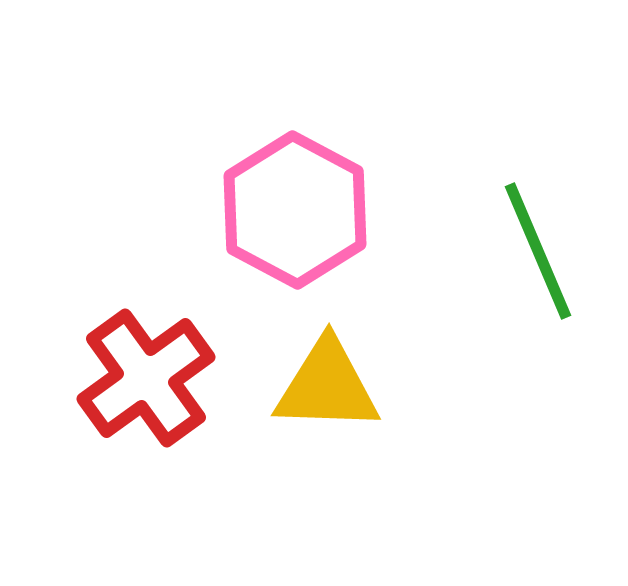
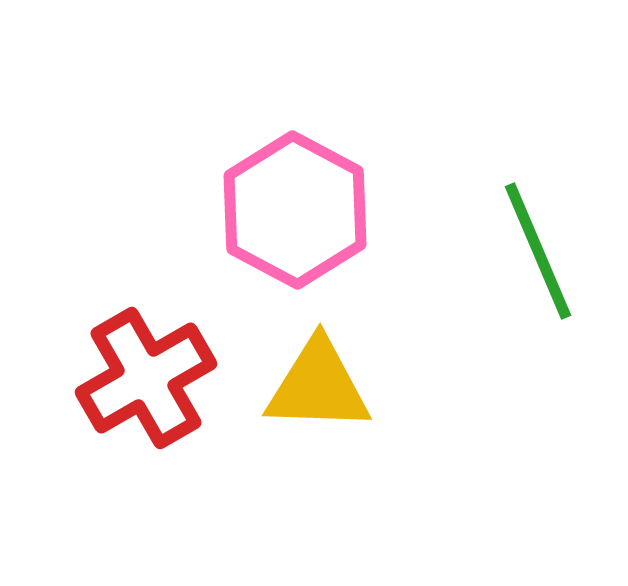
red cross: rotated 6 degrees clockwise
yellow triangle: moved 9 px left
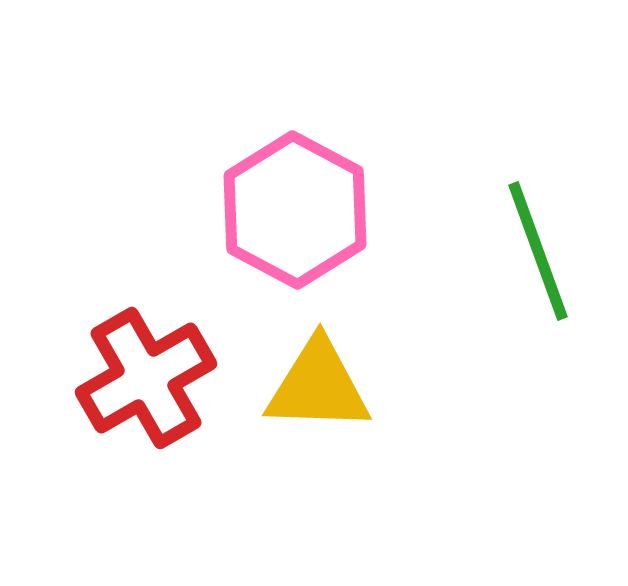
green line: rotated 3 degrees clockwise
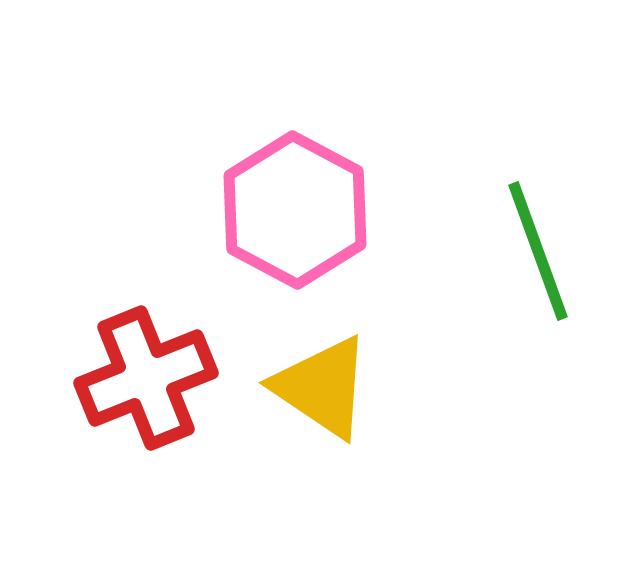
red cross: rotated 8 degrees clockwise
yellow triangle: moved 4 px right, 1 px down; rotated 32 degrees clockwise
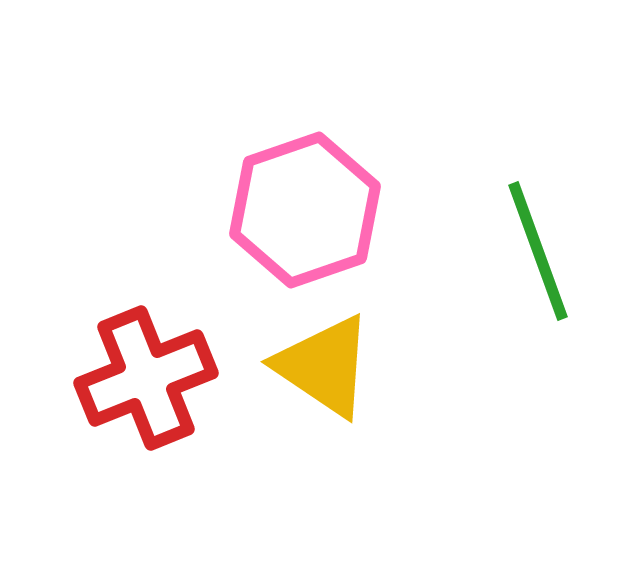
pink hexagon: moved 10 px right; rotated 13 degrees clockwise
yellow triangle: moved 2 px right, 21 px up
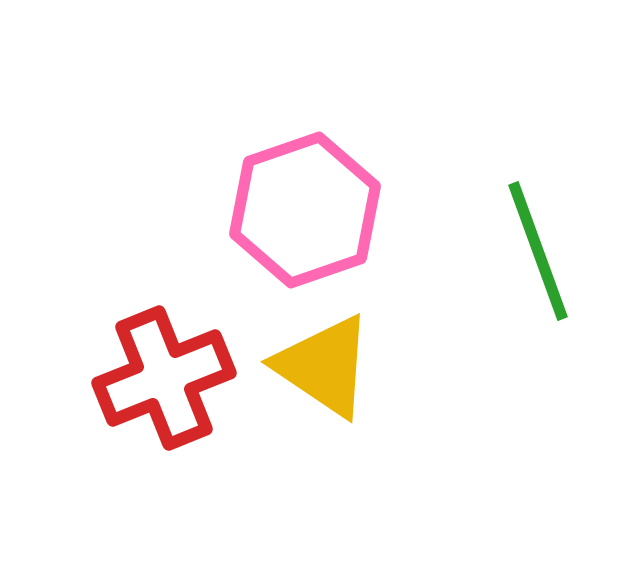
red cross: moved 18 px right
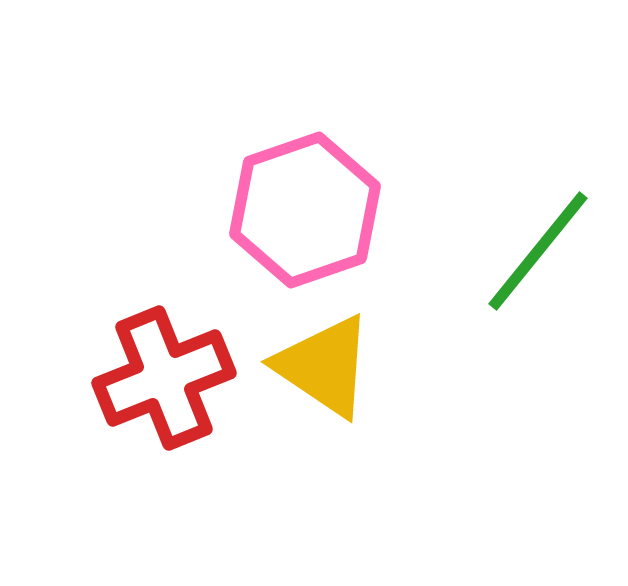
green line: rotated 59 degrees clockwise
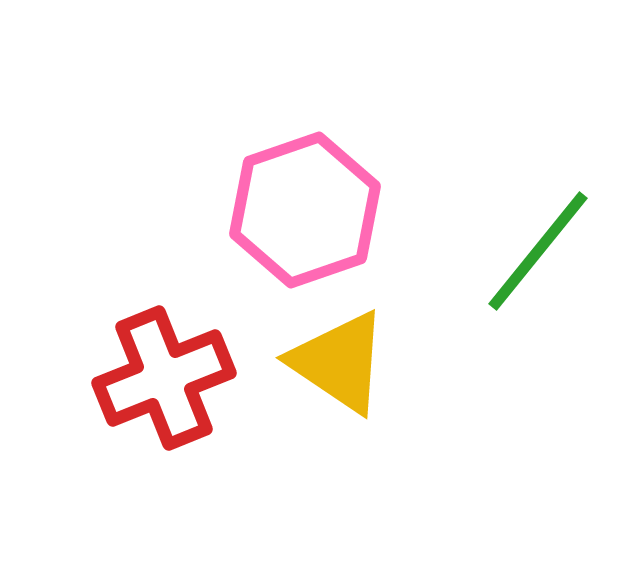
yellow triangle: moved 15 px right, 4 px up
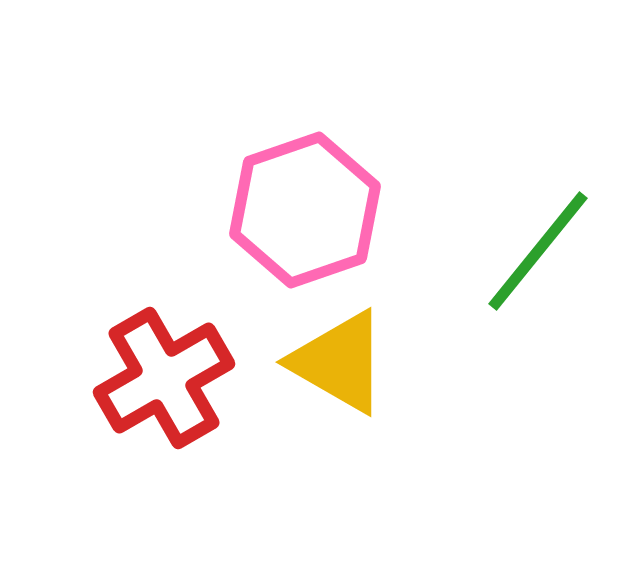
yellow triangle: rotated 4 degrees counterclockwise
red cross: rotated 8 degrees counterclockwise
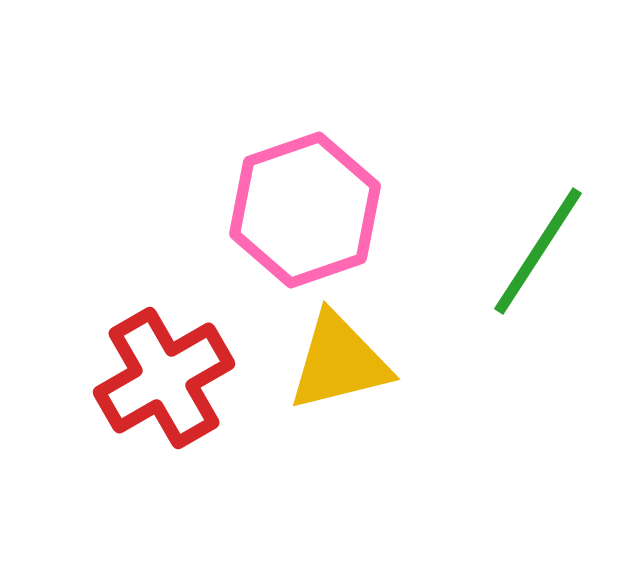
green line: rotated 6 degrees counterclockwise
yellow triangle: rotated 44 degrees counterclockwise
